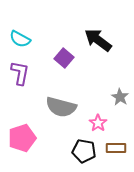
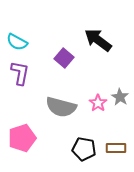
cyan semicircle: moved 3 px left, 3 px down
pink star: moved 20 px up
black pentagon: moved 2 px up
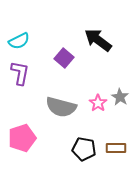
cyan semicircle: moved 2 px right, 1 px up; rotated 55 degrees counterclockwise
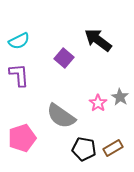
purple L-shape: moved 1 px left, 2 px down; rotated 15 degrees counterclockwise
gray semicircle: moved 9 px down; rotated 20 degrees clockwise
brown rectangle: moved 3 px left; rotated 30 degrees counterclockwise
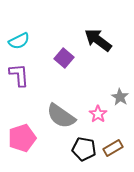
pink star: moved 11 px down
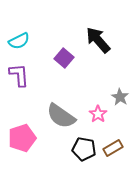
black arrow: rotated 12 degrees clockwise
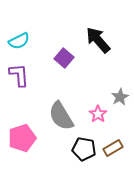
gray star: rotated 12 degrees clockwise
gray semicircle: rotated 24 degrees clockwise
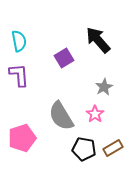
cyan semicircle: rotated 75 degrees counterclockwise
purple square: rotated 18 degrees clockwise
gray star: moved 16 px left, 10 px up
pink star: moved 3 px left
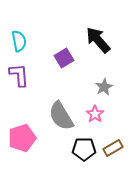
black pentagon: rotated 10 degrees counterclockwise
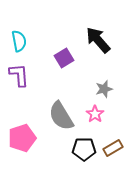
gray star: moved 2 px down; rotated 12 degrees clockwise
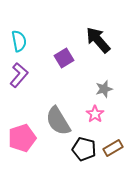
purple L-shape: rotated 45 degrees clockwise
gray semicircle: moved 3 px left, 5 px down
black pentagon: rotated 15 degrees clockwise
